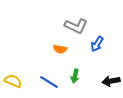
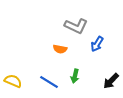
black arrow: rotated 36 degrees counterclockwise
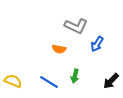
orange semicircle: moved 1 px left
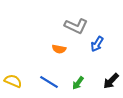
green arrow: moved 3 px right, 7 px down; rotated 24 degrees clockwise
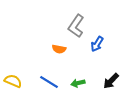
gray L-shape: rotated 100 degrees clockwise
green arrow: rotated 40 degrees clockwise
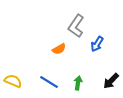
orange semicircle: rotated 40 degrees counterclockwise
green arrow: rotated 112 degrees clockwise
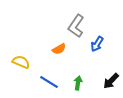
yellow semicircle: moved 8 px right, 19 px up
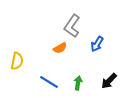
gray L-shape: moved 4 px left
orange semicircle: moved 1 px right, 1 px up
yellow semicircle: moved 4 px left, 1 px up; rotated 78 degrees clockwise
black arrow: moved 2 px left
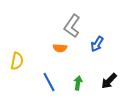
orange semicircle: rotated 32 degrees clockwise
blue line: rotated 30 degrees clockwise
